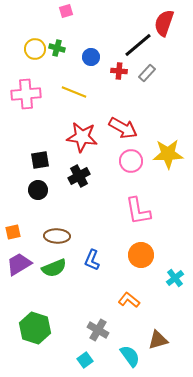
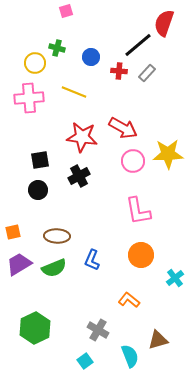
yellow circle: moved 14 px down
pink cross: moved 3 px right, 4 px down
pink circle: moved 2 px right
green hexagon: rotated 16 degrees clockwise
cyan semicircle: rotated 15 degrees clockwise
cyan square: moved 1 px down
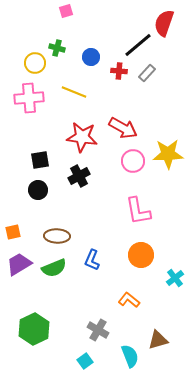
green hexagon: moved 1 px left, 1 px down
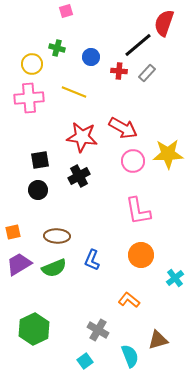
yellow circle: moved 3 px left, 1 px down
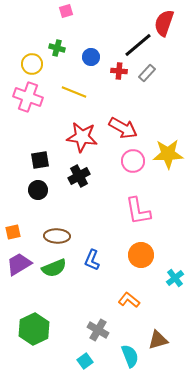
pink cross: moved 1 px left, 1 px up; rotated 24 degrees clockwise
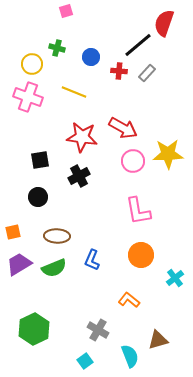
black circle: moved 7 px down
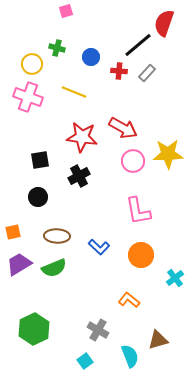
blue L-shape: moved 7 px right, 13 px up; rotated 70 degrees counterclockwise
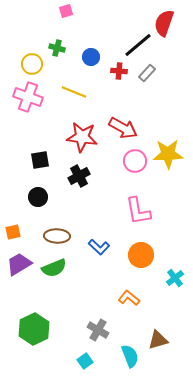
pink circle: moved 2 px right
orange L-shape: moved 2 px up
